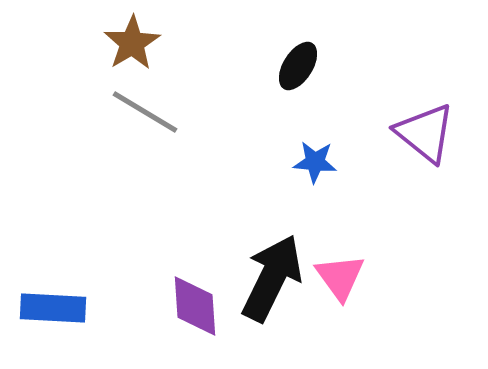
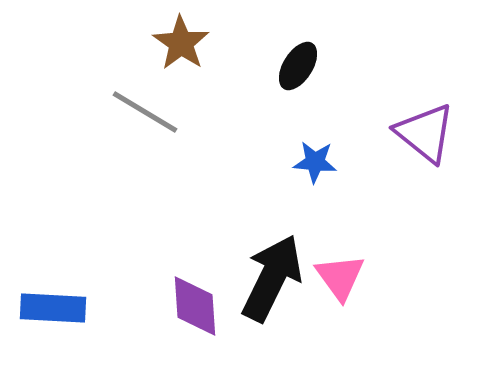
brown star: moved 49 px right; rotated 6 degrees counterclockwise
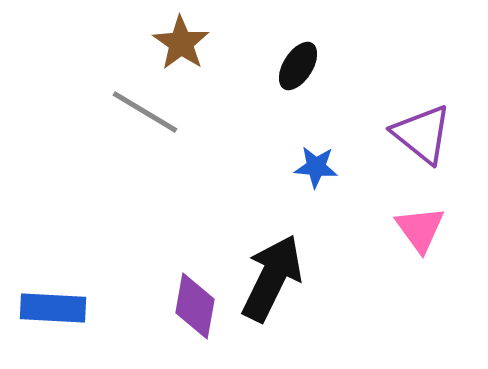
purple triangle: moved 3 px left, 1 px down
blue star: moved 1 px right, 5 px down
pink triangle: moved 80 px right, 48 px up
purple diamond: rotated 14 degrees clockwise
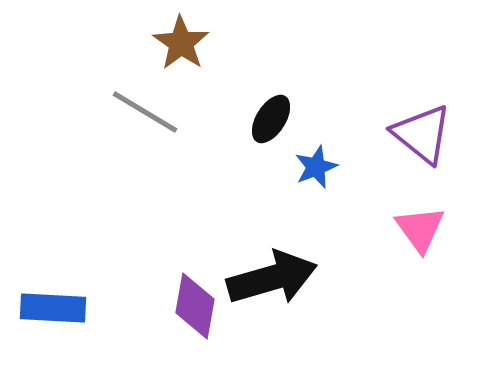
black ellipse: moved 27 px left, 53 px down
blue star: rotated 27 degrees counterclockwise
black arrow: rotated 48 degrees clockwise
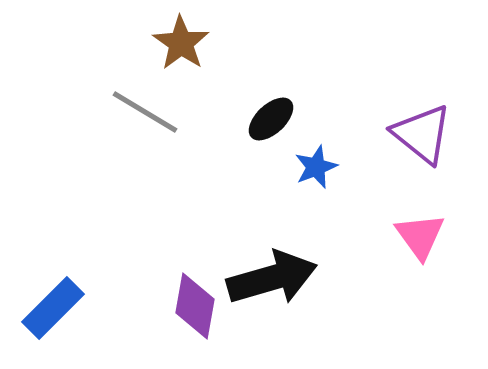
black ellipse: rotated 15 degrees clockwise
pink triangle: moved 7 px down
blue rectangle: rotated 48 degrees counterclockwise
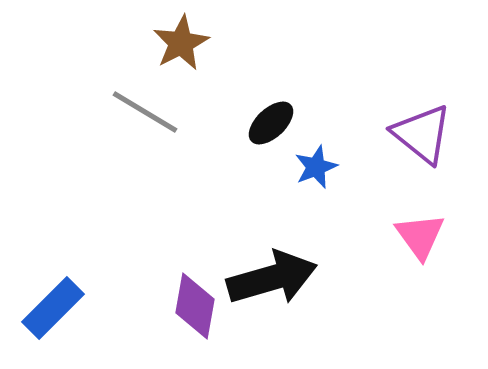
brown star: rotated 10 degrees clockwise
black ellipse: moved 4 px down
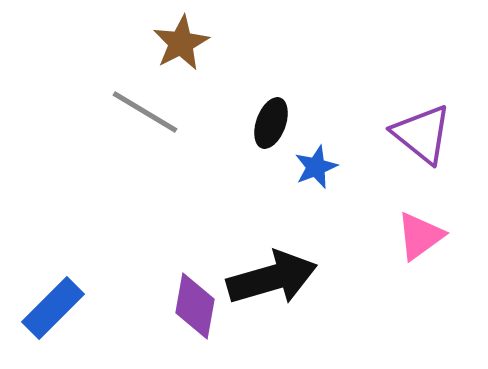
black ellipse: rotated 27 degrees counterclockwise
pink triangle: rotated 30 degrees clockwise
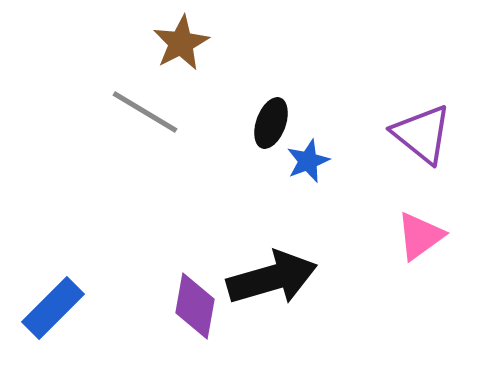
blue star: moved 8 px left, 6 px up
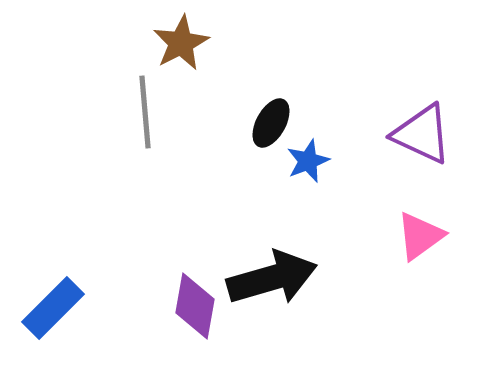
gray line: rotated 54 degrees clockwise
black ellipse: rotated 9 degrees clockwise
purple triangle: rotated 14 degrees counterclockwise
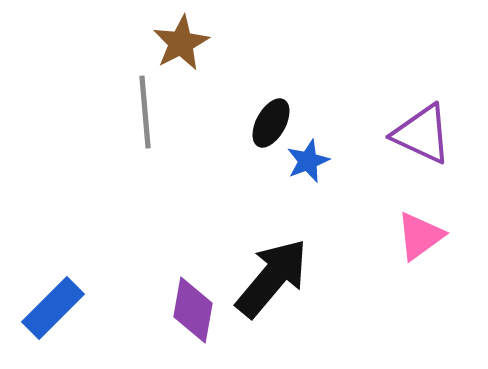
black arrow: rotated 34 degrees counterclockwise
purple diamond: moved 2 px left, 4 px down
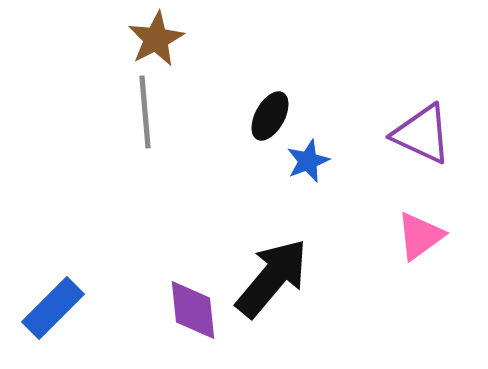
brown star: moved 25 px left, 4 px up
black ellipse: moved 1 px left, 7 px up
purple diamond: rotated 16 degrees counterclockwise
